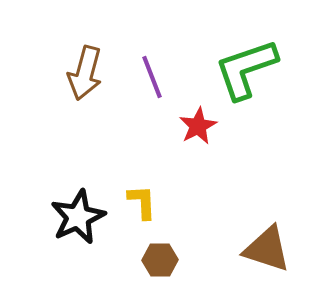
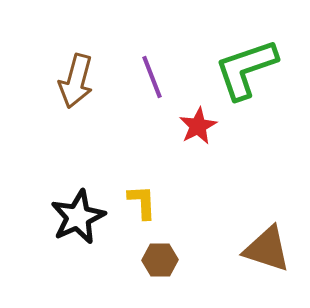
brown arrow: moved 9 px left, 8 px down
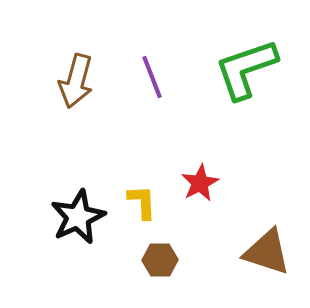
red star: moved 2 px right, 57 px down
brown triangle: moved 3 px down
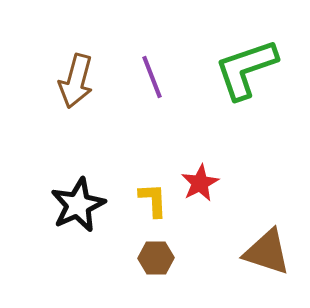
yellow L-shape: moved 11 px right, 2 px up
black star: moved 12 px up
brown hexagon: moved 4 px left, 2 px up
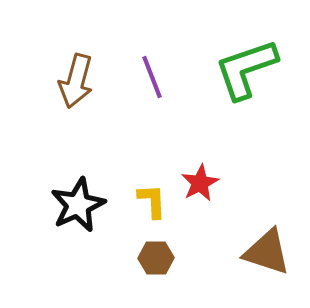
yellow L-shape: moved 1 px left, 1 px down
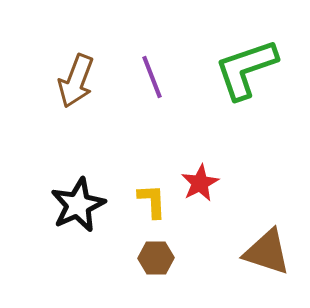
brown arrow: rotated 6 degrees clockwise
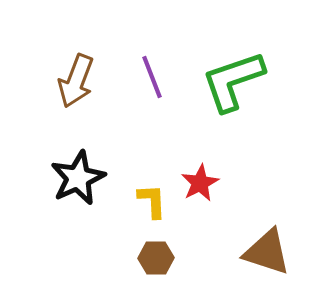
green L-shape: moved 13 px left, 12 px down
black star: moved 27 px up
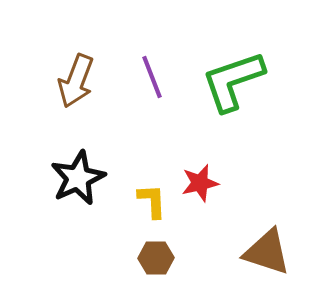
red star: rotated 15 degrees clockwise
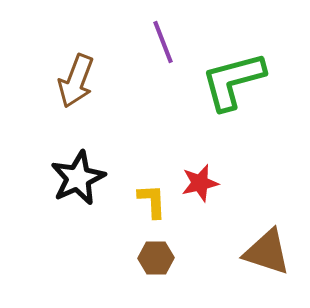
purple line: moved 11 px right, 35 px up
green L-shape: rotated 4 degrees clockwise
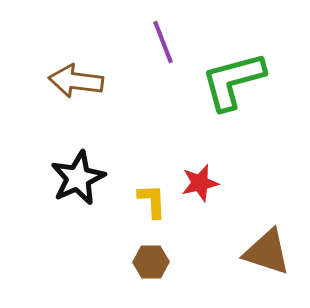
brown arrow: rotated 76 degrees clockwise
brown hexagon: moved 5 px left, 4 px down
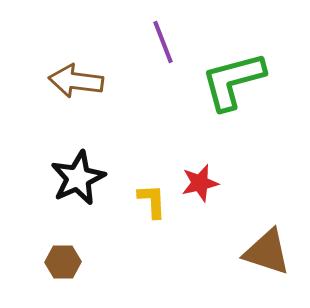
brown hexagon: moved 88 px left
